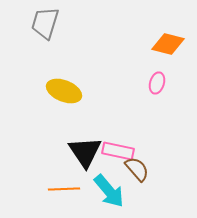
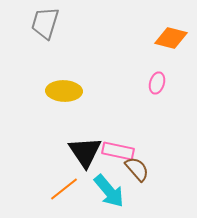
orange diamond: moved 3 px right, 6 px up
yellow ellipse: rotated 20 degrees counterclockwise
orange line: rotated 36 degrees counterclockwise
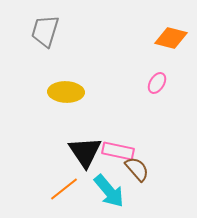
gray trapezoid: moved 8 px down
pink ellipse: rotated 15 degrees clockwise
yellow ellipse: moved 2 px right, 1 px down
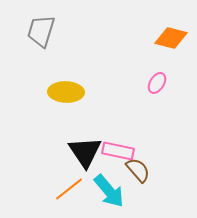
gray trapezoid: moved 4 px left
brown semicircle: moved 1 px right, 1 px down
orange line: moved 5 px right
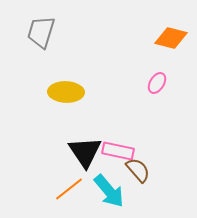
gray trapezoid: moved 1 px down
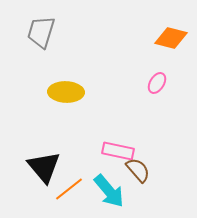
black triangle: moved 41 px left, 15 px down; rotated 6 degrees counterclockwise
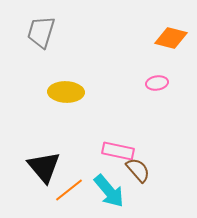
pink ellipse: rotated 50 degrees clockwise
orange line: moved 1 px down
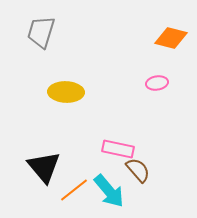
pink rectangle: moved 2 px up
orange line: moved 5 px right
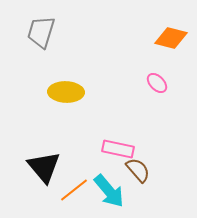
pink ellipse: rotated 55 degrees clockwise
